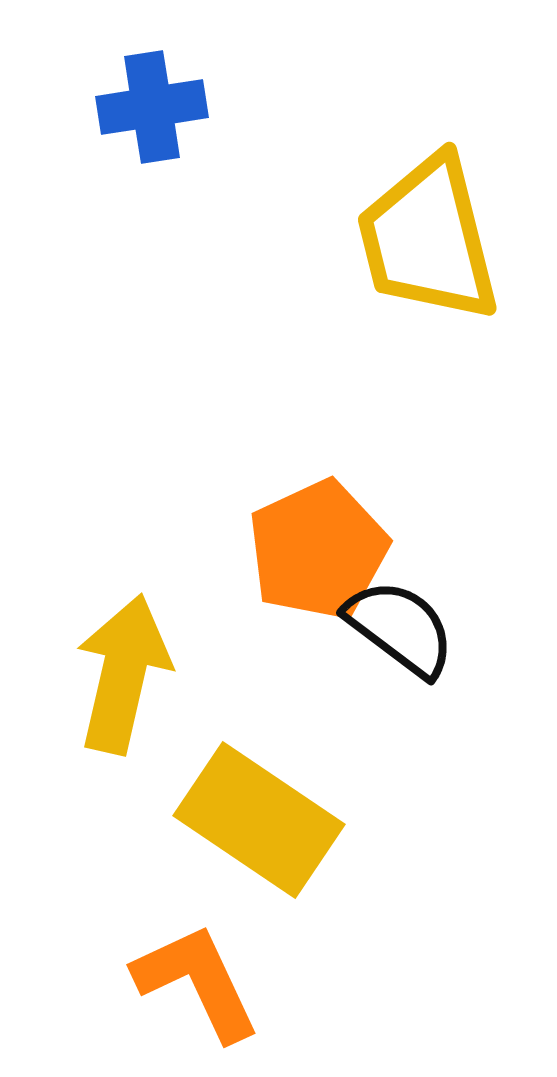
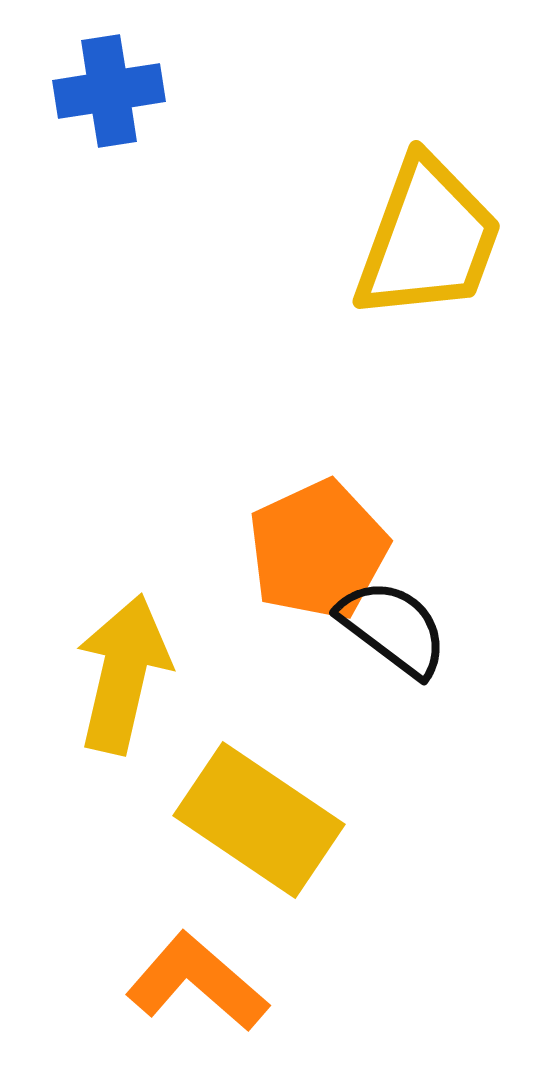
blue cross: moved 43 px left, 16 px up
yellow trapezoid: rotated 146 degrees counterclockwise
black semicircle: moved 7 px left
orange L-shape: rotated 24 degrees counterclockwise
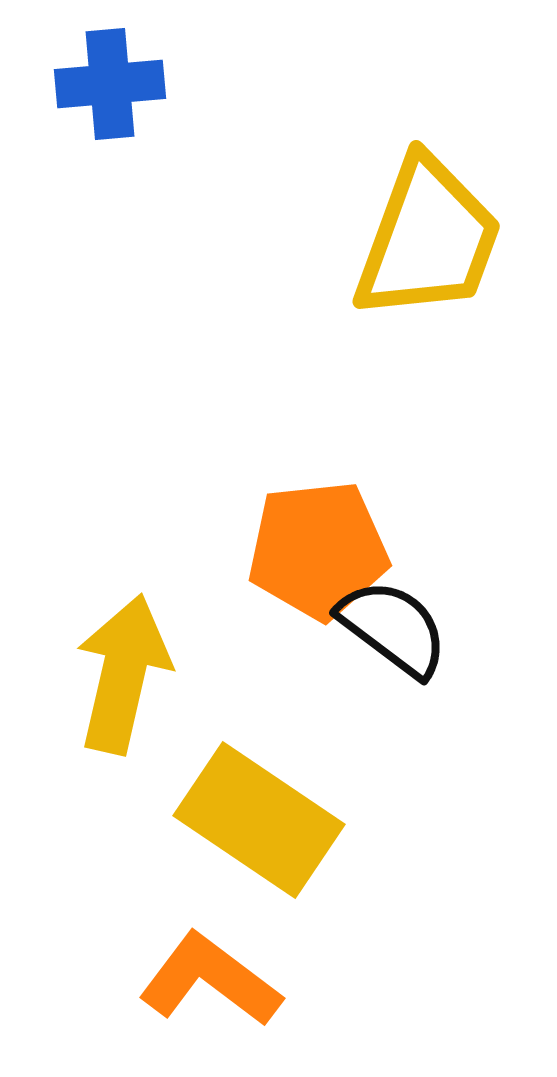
blue cross: moved 1 px right, 7 px up; rotated 4 degrees clockwise
orange pentagon: rotated 19 degrees clockwise
orange L-shape: moved 13 px right, 2 px up; rotated 4 degrees counterclockwise
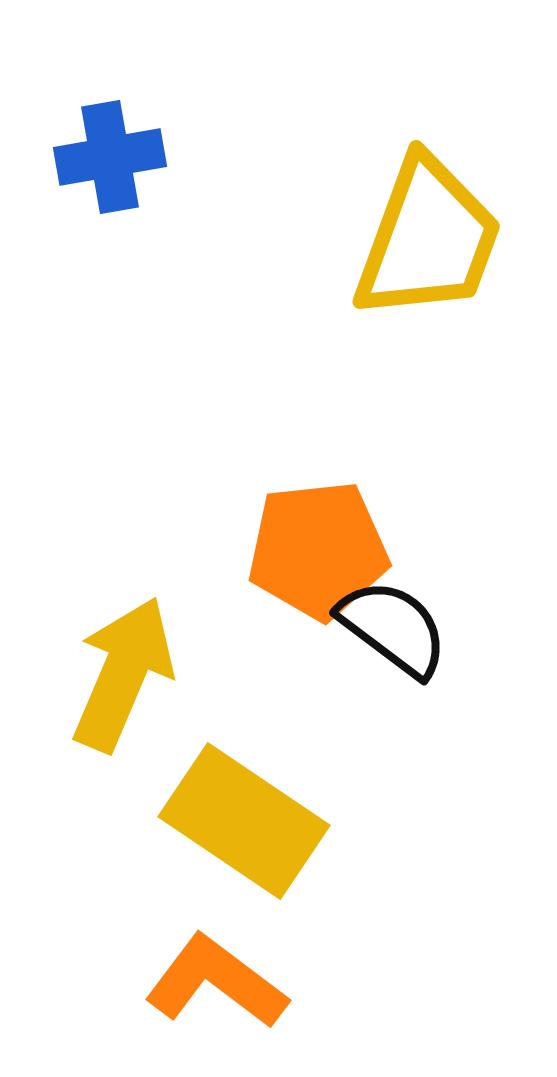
blue cross: moved 73 px down; rotated 5 degrees counterclockwise
yellow arrow: rotated 10 degrees clockwise
yellow rectangle: moved 15 px left, 1 px down
orange L-shape: moved 6 px right, 2 px down
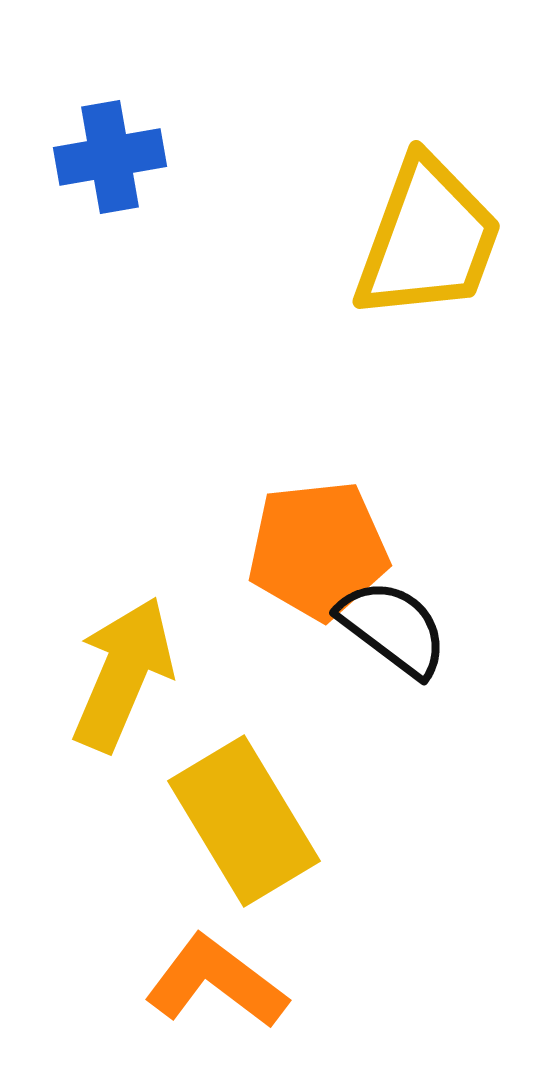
yellow rectangle: rotated 25 degrees clockwise
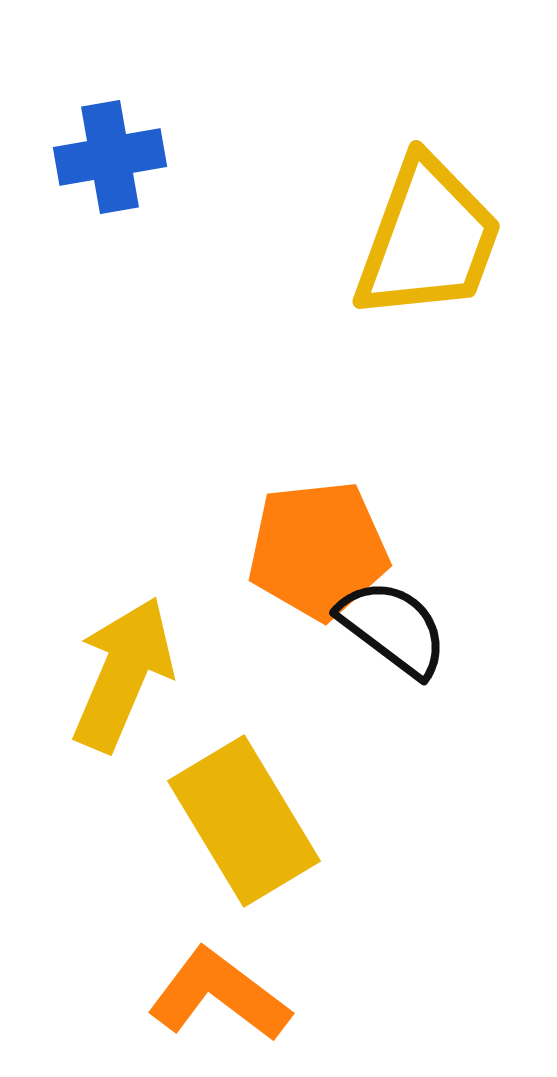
orange L-shape: moved 3 px right, 13 px down
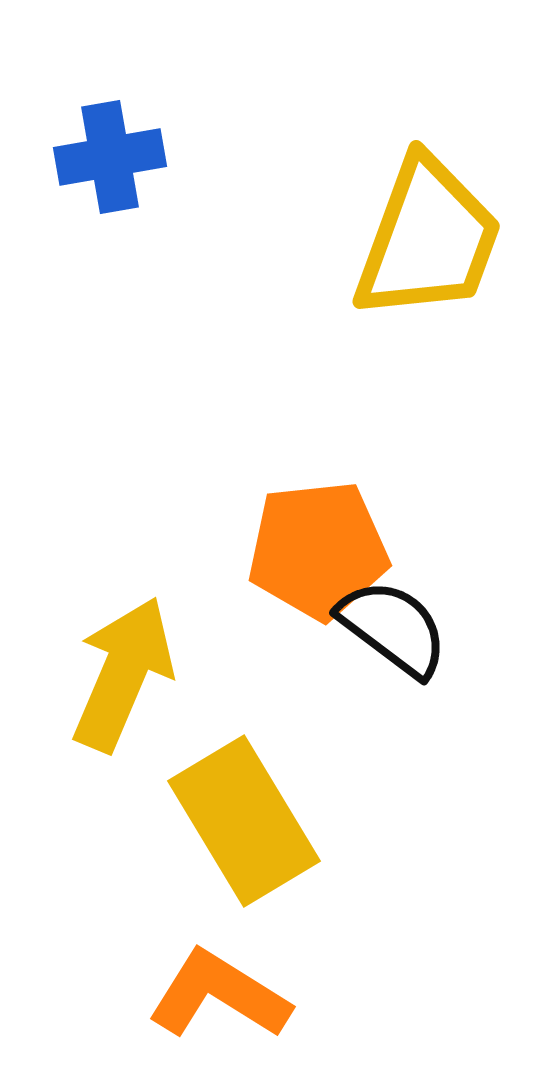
orange L-shape: rotated 5 degrees counterclockwise
